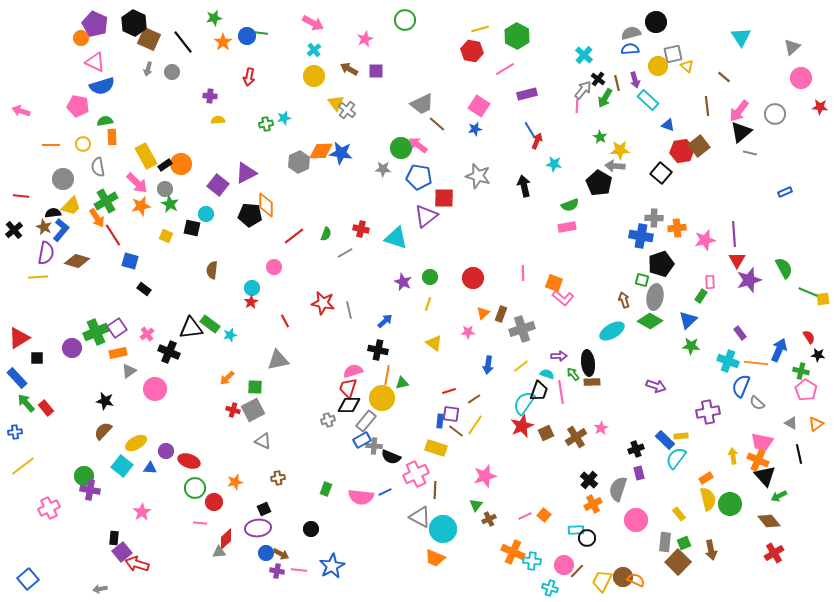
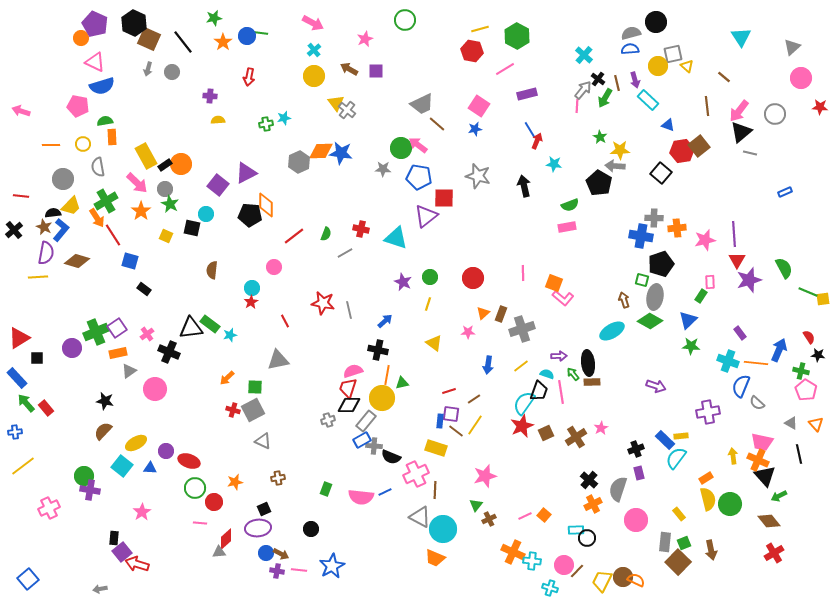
orange star at (141, 206): moved 5 px down; rotated 24 degrees counterclockwise
orange triangle at (816, 424): rotated 35 degrees counterclockwise
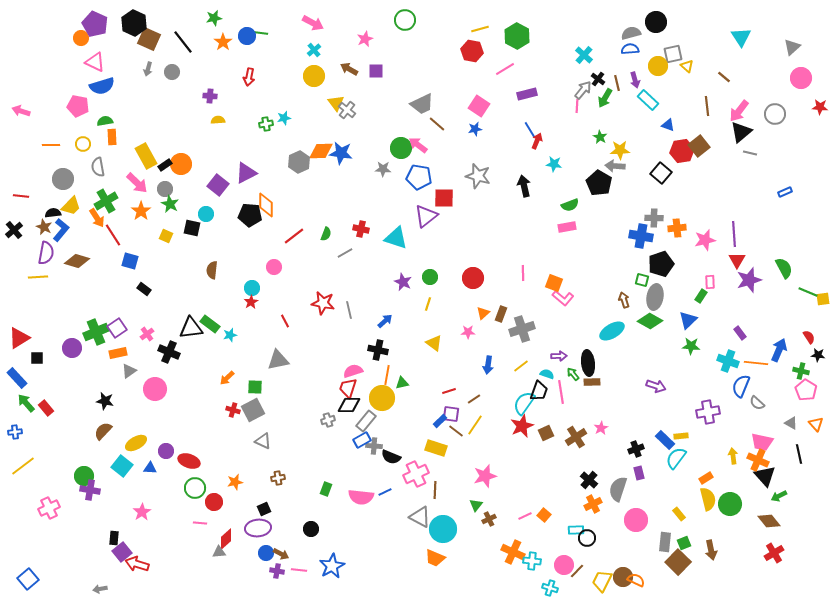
blue rectangle at (440, 421): rotated 40 degrees clockwise
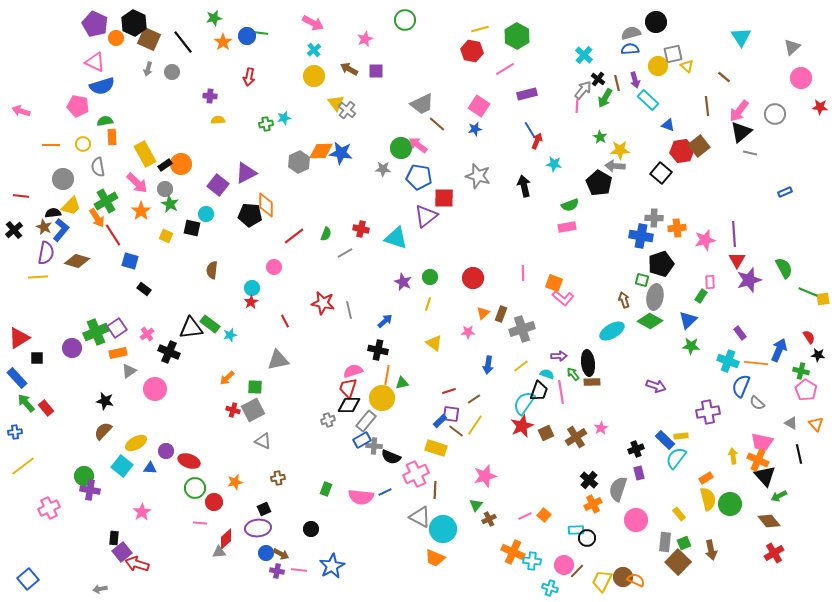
orange circle at (81, 38): moved 35 px right
yellow rectangle at (146, 156): moved 1 px left, 2 px up
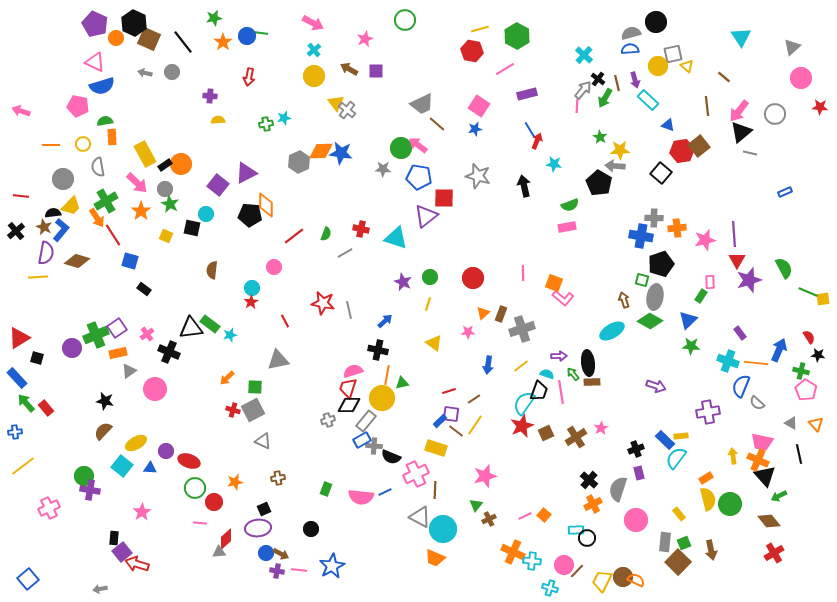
gray arrow at (148, 69): moved 3 px left, 4 px down; rotated 88 degrees clockwise
black cross at (14, 230): moved 2 px right, 1 px down
green cross at (96, 332): moved 3 px down
black square at (37, 358): rotated 16 degrees clockwise
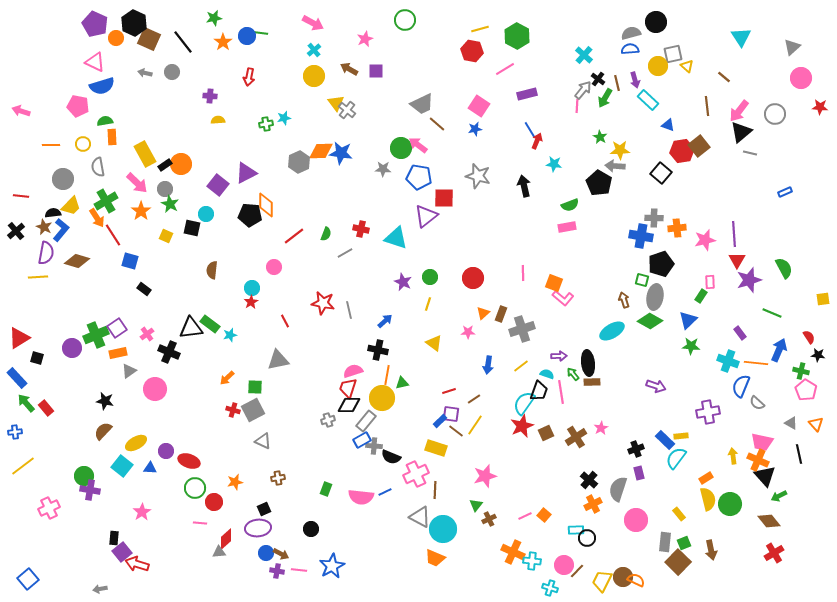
green line at (808, 292): moved 36 px left, 21 px down
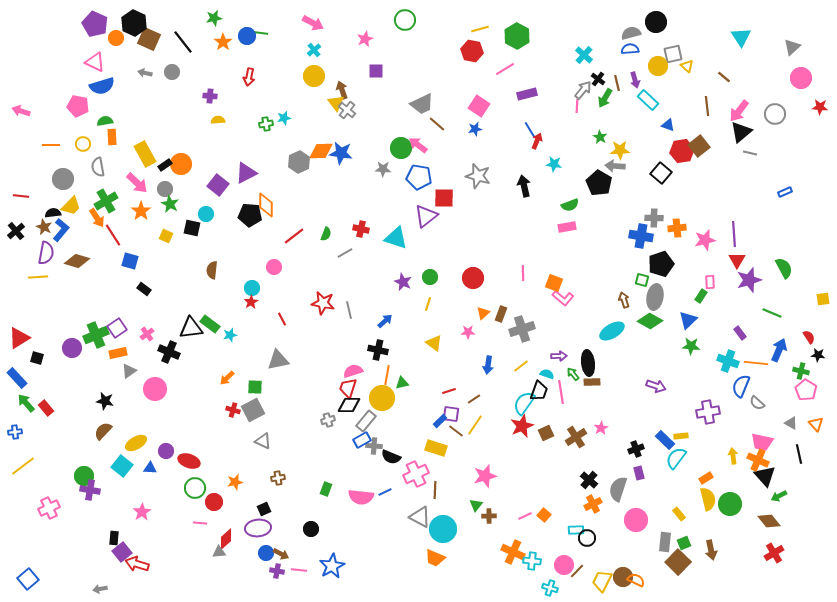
brown arrow at (349, 69): moved 7 px left, 21 px down; rotated 42 degrees clockwise
red line at (285, 321): moved 3 px left, 2 px up
brown cross at (489, 519): moved 3 px up; rotated 24 degrees clockwise
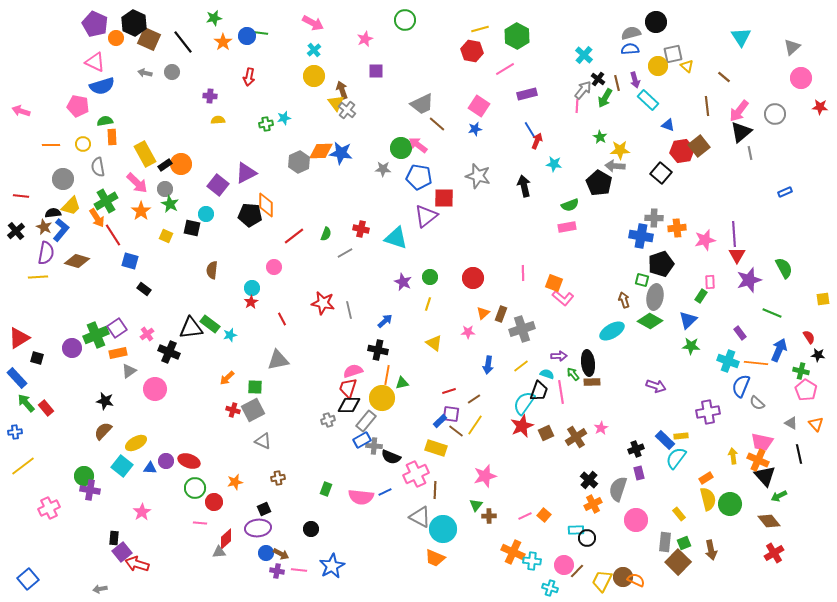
gray line at (750, 153): rotated 64 degrees clockwise
red triangle at (737, 260): moved 5 px up
purple circle at (166, 451): moved 10 px down
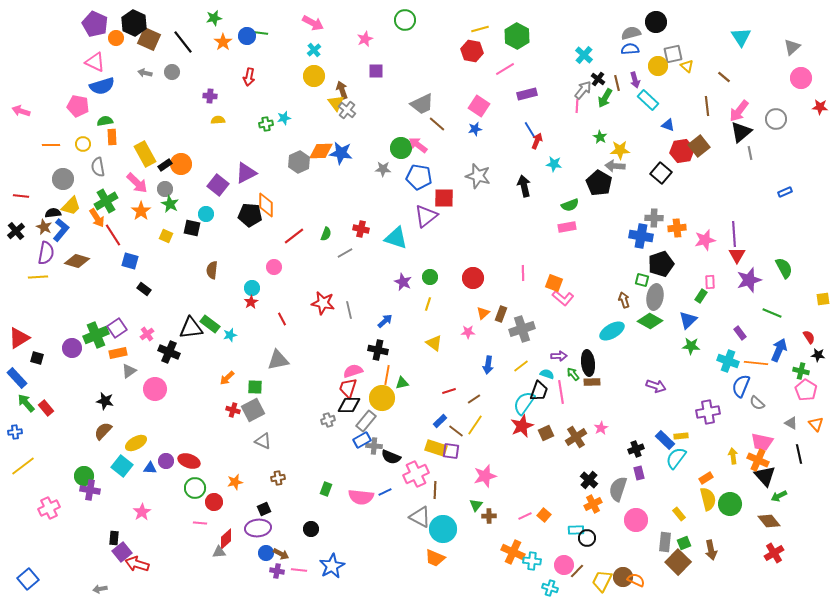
gray circle at (775, 114): moved 1 px right, 5 px down
purple square at (451, 414): moved 37 px down
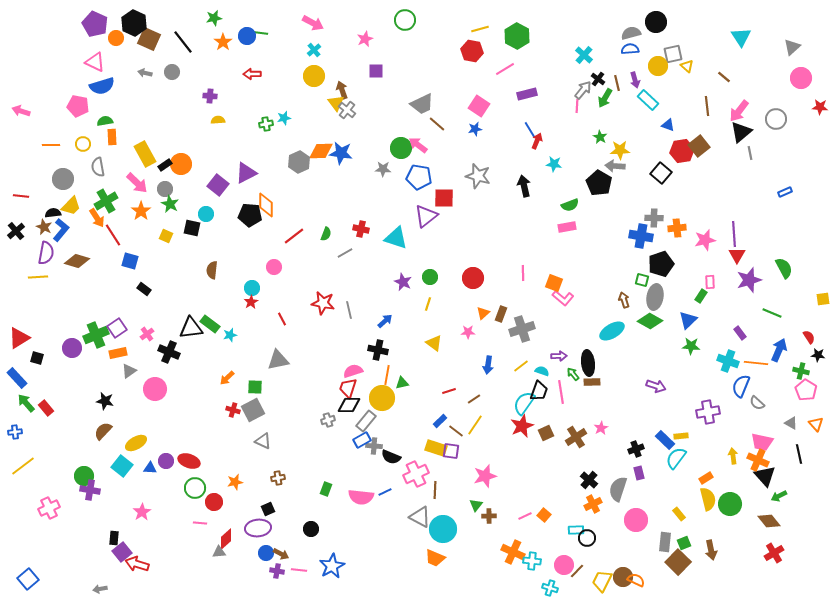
red arrow at (249, 77): moved 3 px right, 3 px up; rotated 78 degrees clockwise
cyan semicircle at (547, 374): moved 5 px left, 3 px up
black square at (264, 509): moved 4 px right
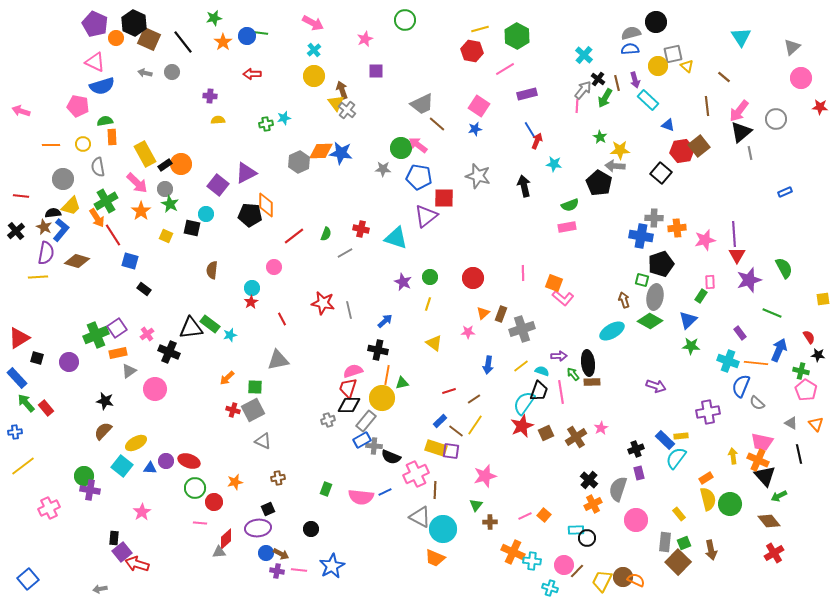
purple circle at (72, 348): moved 3 px left, 14 px down
brown cross at (489, 516): moved 1 px right, 6 px down
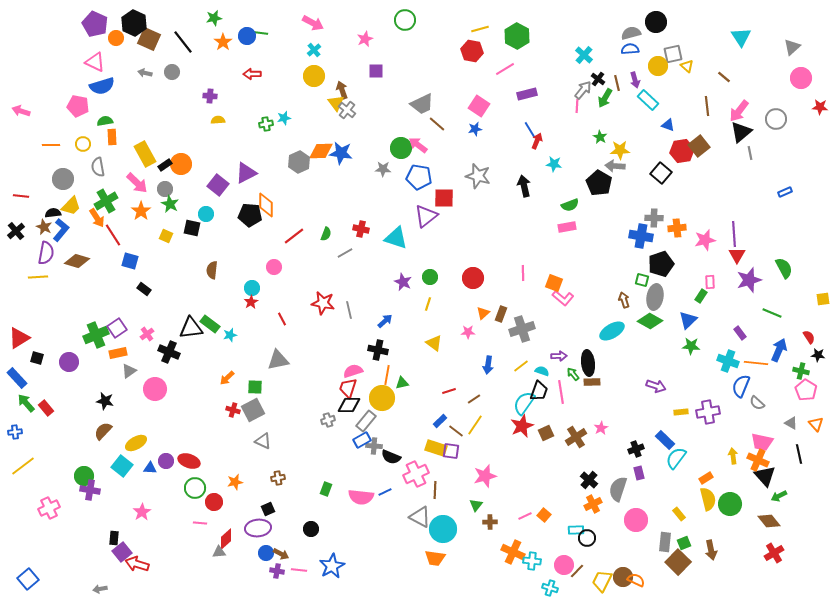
yellow rectangle at (681, 436): moved 24 px up
orange trapezoid at (435, 558): rotated 15 degrees counterclockwise
